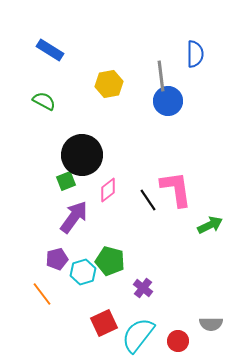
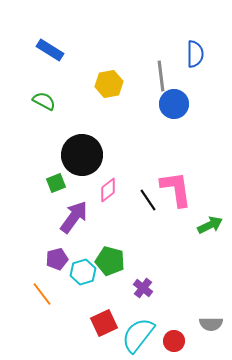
blue circle: moved 6 px right, 3 px down
green square: moved 10 px left, 2 px down
red circle: moved 4 px left
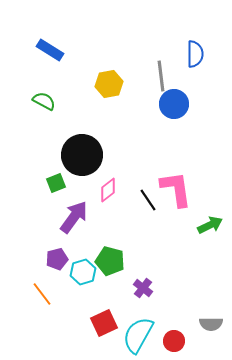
cyan semicircle: rotated 9 degrees counterclockwise
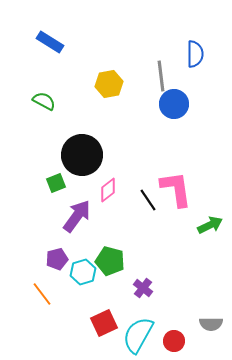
blue rectangle: moved 8 px up
purple arrow: moved 3 px right, 1 px up
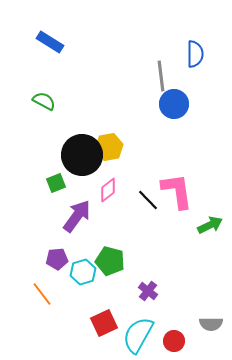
yellow hexagon: moved 63 px down
pink L-shape: moved 1 px right, 2 px down
black line: rotated 10 degrees counterclockwise
purple pentagon: rotated 10 degrees clockwise
purple cross: moved 5 px right, 3 px down
